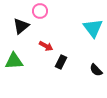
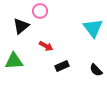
black rectangle: moved 1 px right, 4 px down; rotated 40 degrees clockwise
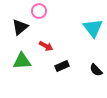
pink circle: moved 1 px left
black triangle: moved 1 px left, 1 px down
green triangle: moved 8 px right
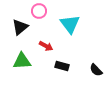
cyan triangle: moved 23 px left, 4 px up
black rectangle: rotated 40 degrees clockwise
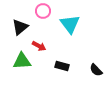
pink circle: moved 4 px right
red arrow: moved 7 px left
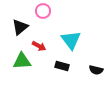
cyan triangle: moved 1 px right, 16 px down
black semicircle: rotated 32 degrees counterclockwise
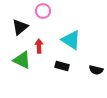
cyan triangle: rotated 20 degrees counterclockwise
red arrow: rotated 120 degrees counterclockwise
green triangle: moved 1 px up; rotated 30 degrees clockwise
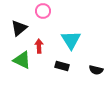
black triangle: moved 1 px left, 1 px down
cyan triangle: rotated 25 degrees clockwise
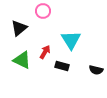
red arrow: moved 6 px right, 6 px down; rotated 32 degrees clockwise
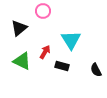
green triangle: moved 1 px down
black semicircle: rotated 48 degrees clockwise
